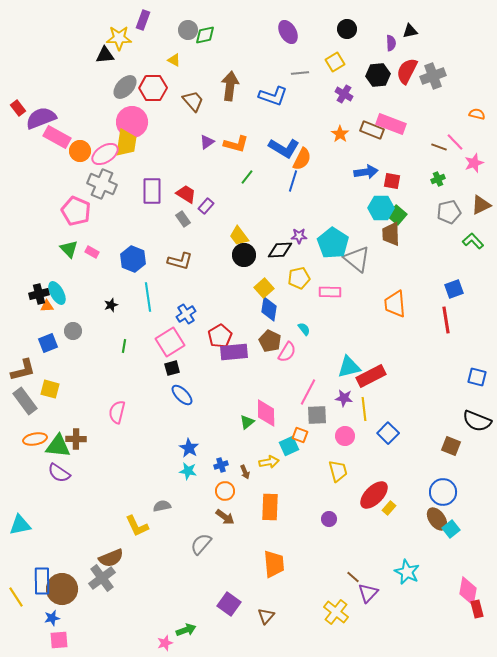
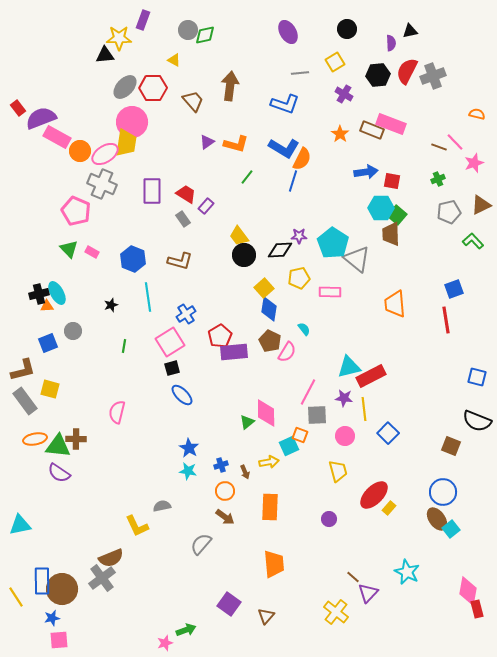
blue L-shape at (273, 96): moved 12 px right, 8 px down
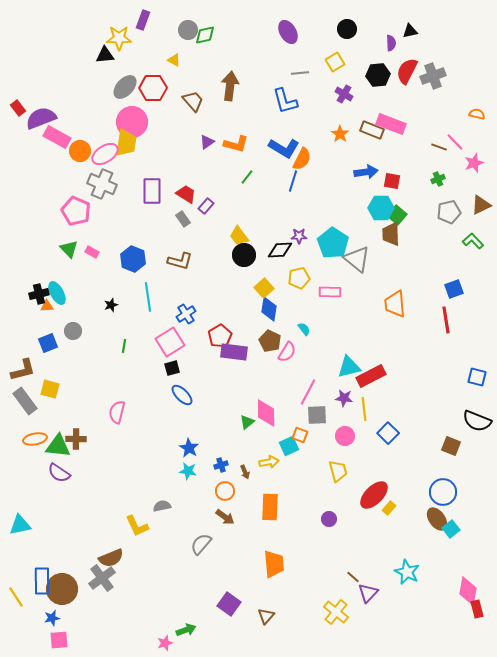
blue L-shape at (285, 104): moved 3 px up; rotated 56 degrees clockwise
purple rectangle at (234, 352): rotated 12 degrees clockwise
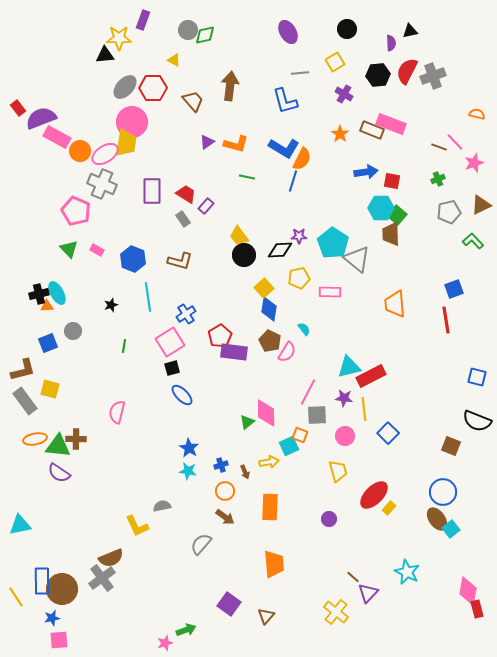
green line at (247, 177): rotated 63 degrees clockwise
pink rectangle at (92, 252): moved 5 px right, 2 px up
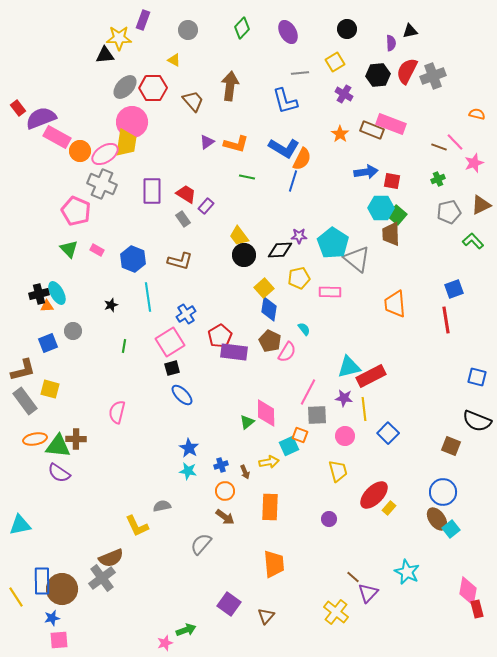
green diamond at (205, 35): moved 37 px right, 7 px up; rotated 35 degrees counterclockwise
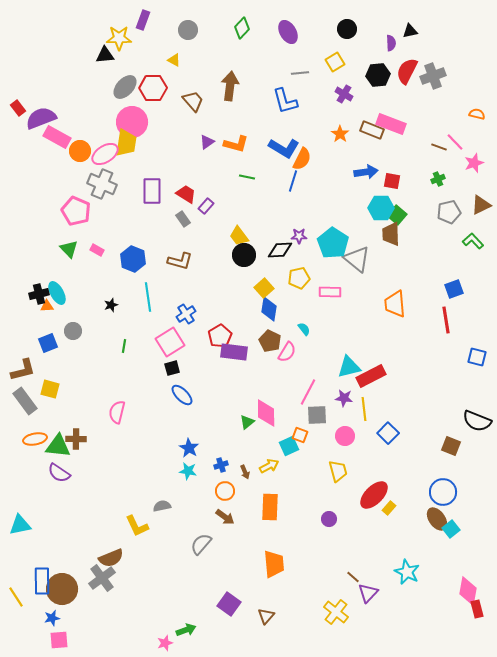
blue square at (477, 377): moved 20 px up
yellow arrow at (269, 462): moved 4 px down; rotated 18 degrees counterclockwise
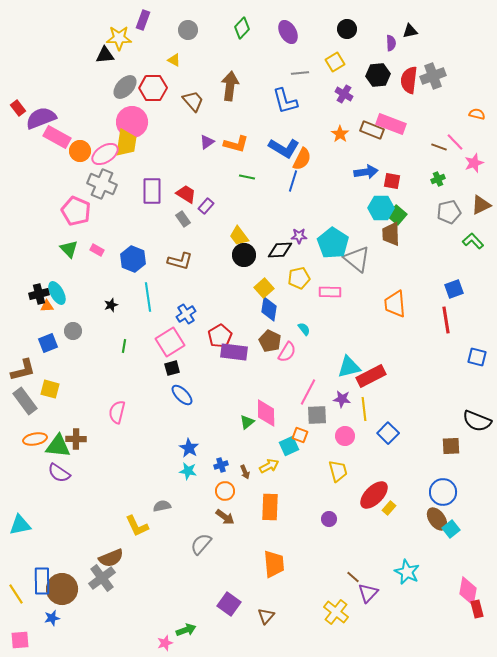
red semicircle at (407, 71): moved 2 px right, 9 px down; rotated 20 degrees counterclockwise
purple star at (344, 398): moved 2 px left, 1 px down
brown square at (451, 446): rotated 24 degrees counterclockwise
yellow line at (16, 597): moved 3 px up
pink square at (59, 640): moved 39 px left
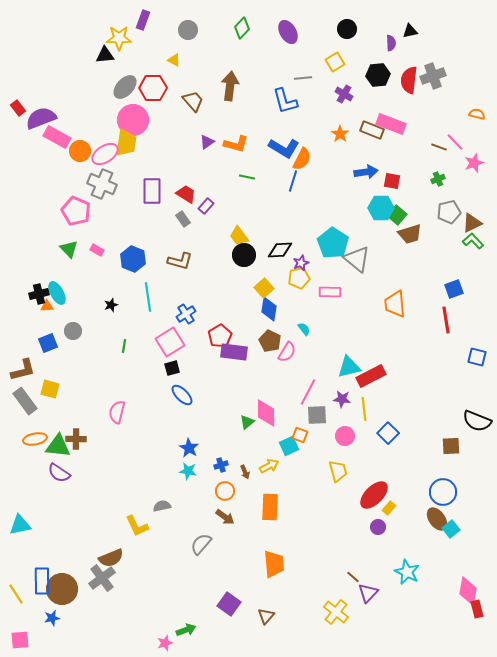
gray line at (300, 73): moved 3 px right, 5 px down
pink circle at (132, 122): moved 1 px right, 2 px up
brown triangle at (481, 205): moved 9 px left, 18 px down
brown trapezoid at (391, 234): moved 19 px right; rotated 105 degrees counterclockwise
purple star at (299, 236): moved 2 px right, 27 px down; rotated 21 degrees counterclockwise
purple circle at (329, 519): moved 49 px right, 8 px down
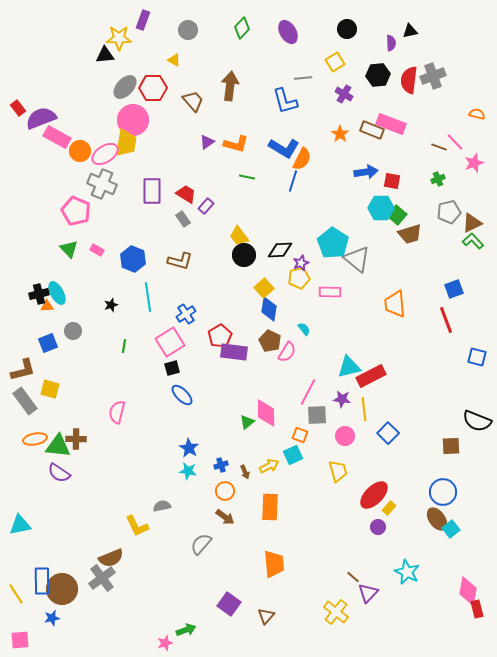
red line at (446, 320): rotated 12 degrees counterclockwise
cyan square at (289, 446): moved 4 px right, 9 px down
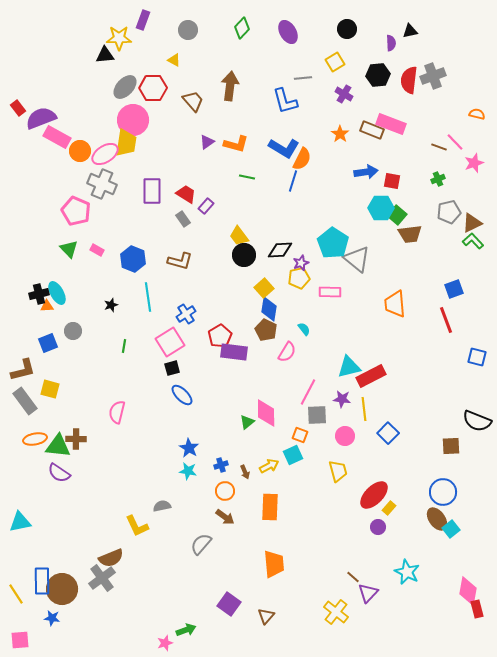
brown trapezoid at (410, 234): rotated 10 degrees clockwise
brown pentagon at (270, 341): moved 4 px left, 11 px up
cyan triangle at (20, 525): moved 3 px up
blue star at (52, 618): rotated 21 degrees clockwise
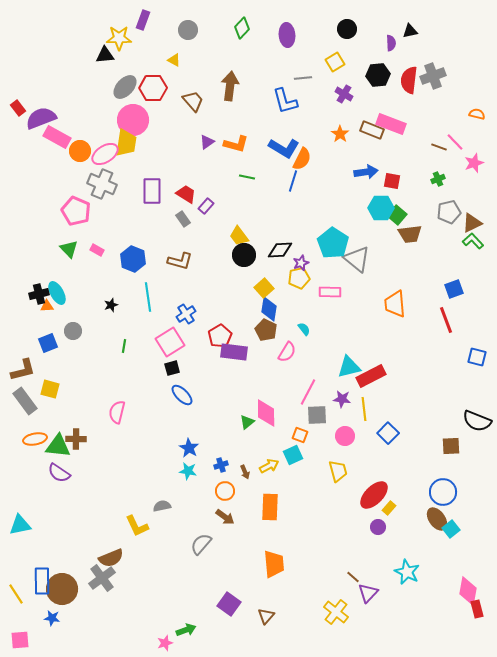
purple ellipse at (288, 32): moved 1 px left, 3 px down; rotated 25 degrees clockwise
cyan triangle at (20, 522): moved 3 px down
